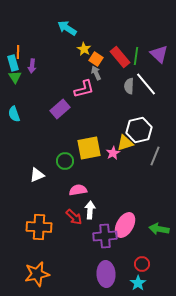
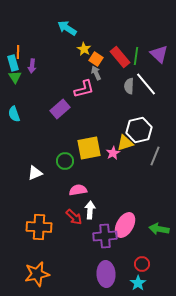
white triangle: moved 2 px left, 2 px up
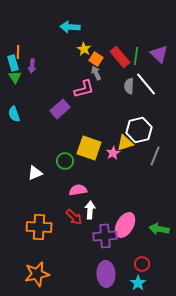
cyan arrow: moved 3 px right, 1 px up; rotated 30 degrees counterclockwise
yellow square: rotated 30 degrees clockwise
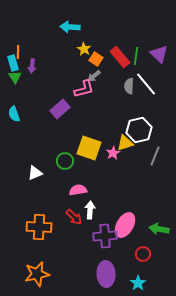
gray arrow: moved 2 px left, 3 px down; rotated 104 degrees counterclockwise
red circle: moved 1 px right, 10 px up
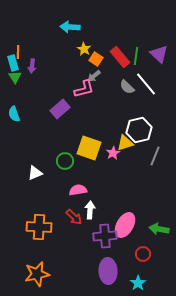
gray semicircle: moved 2 px left, 1 px down; rotated 49 degrees counterclockwise
purple ellipse: moved 2 px right, 3 px up
